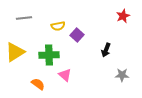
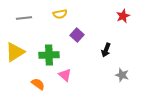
yellow semicircle: moved 2 px right, 12 px up
gray star: rotated 16 degrees clockwise
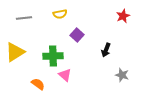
green cross: moved 4 px right, 1 px down
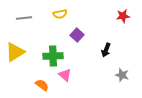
red star: rotated 16 degrees clockwise
orange semicircle: moved 4 px right, 1 px down
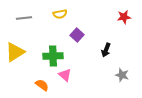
red star: moved 1 px right, 1 px down
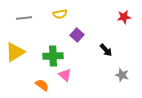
black arrow: rotated 64 degrees counterclockwise
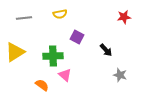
purple square: moved 2 px down; rotated 16 degrees counterclockwise
gray star: moved 2 px left
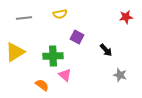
red star: moved 2 px right
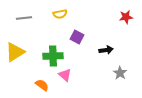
black arrow: rotated 56 degrees counterclockwise
gray star: moved 2 px up; rotated 16 degrees clockwise
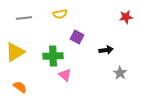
orange semicircle: moved 22 px left, 2 px down
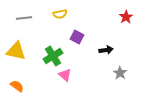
red star: rotated 24 degrees counterclockwise
yellow triangle: moved 1 px right, 1 px up; rotated 45 degrees clockwise
green cross: rotated 30 degrees counterclockwise
orange semicircle: moved 3 px left, 1 px up
